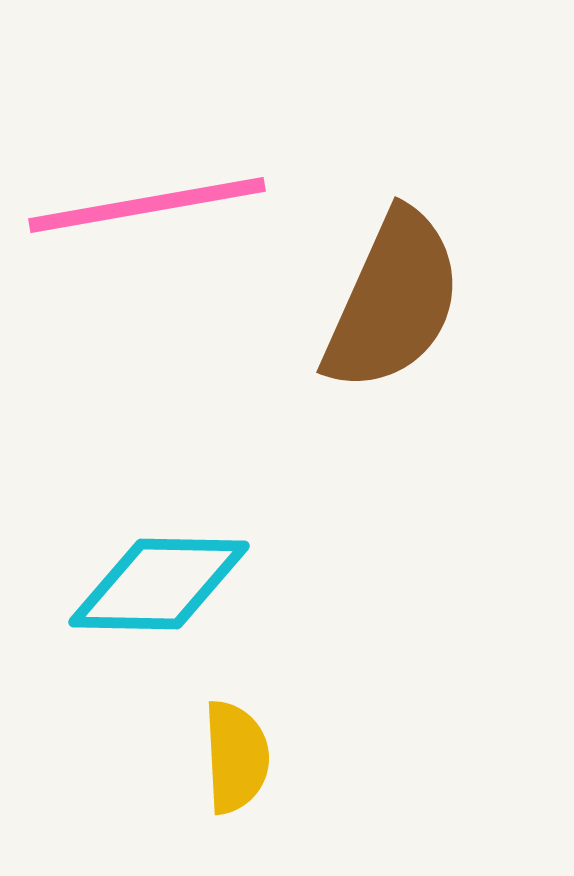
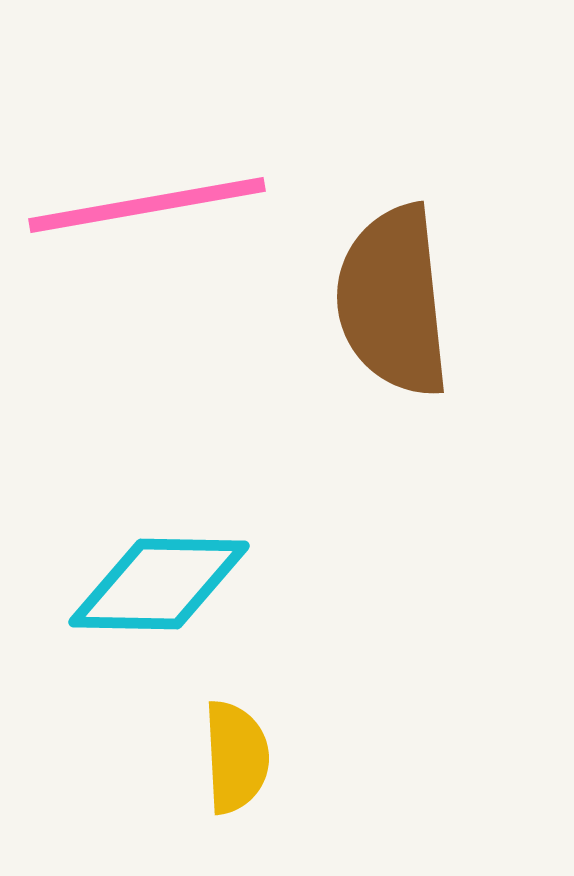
brown semicircle: rotated 150 degrees clockwise
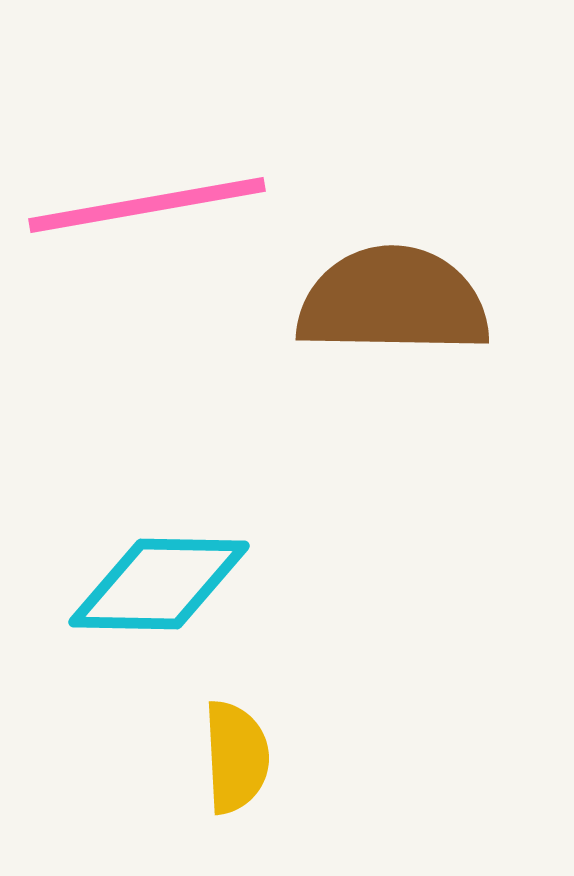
brown semicircle: rotated 97 degrees clockwise
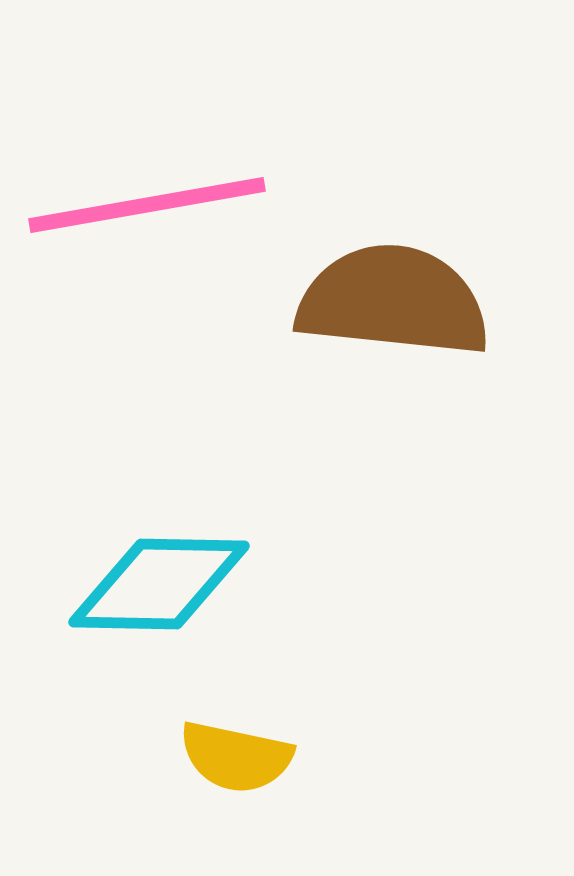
brown semicircle: rotated 5 degrees clockwise
yellow semicircle: rotated 105 degrees clockwise
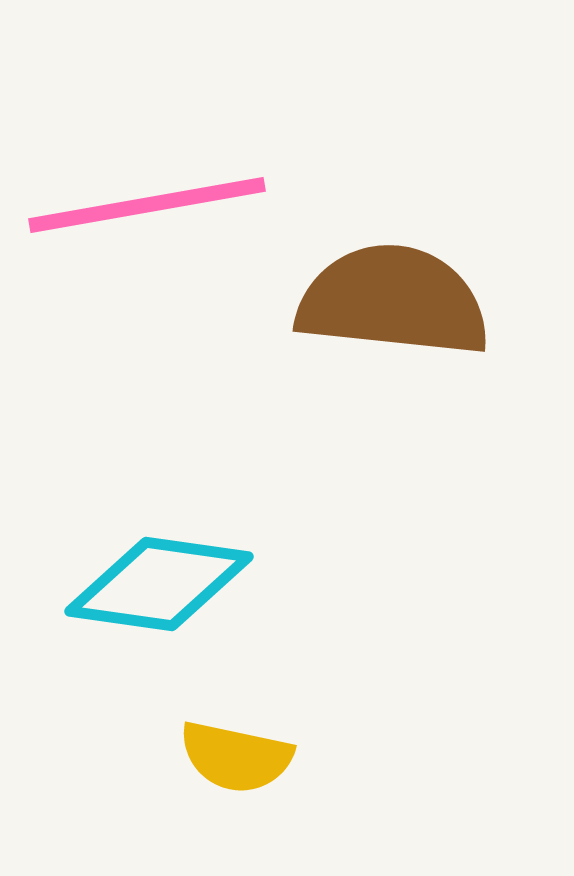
cyan diamond: rotated 7 degrees clockwise
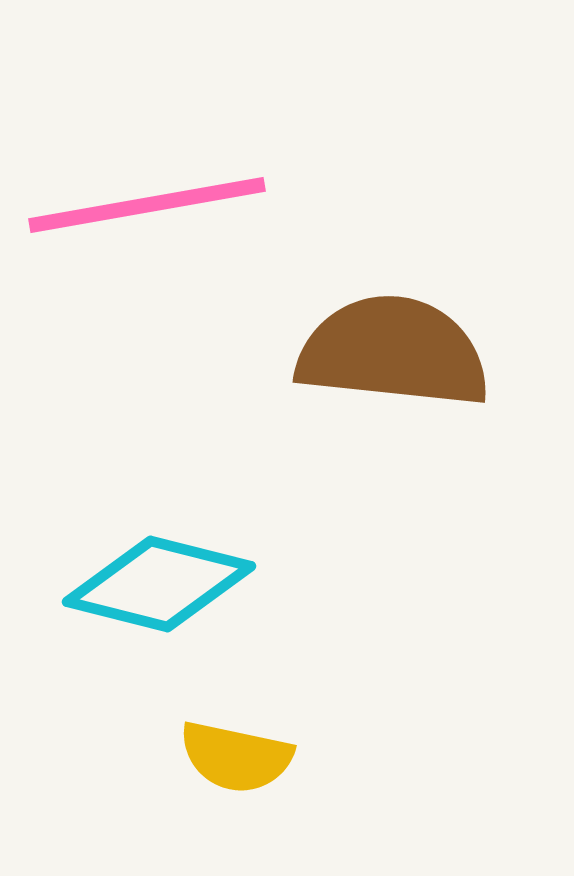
brown semicircle: moved 51 px down
cyan diamond: rotated 6 degrees clockwise
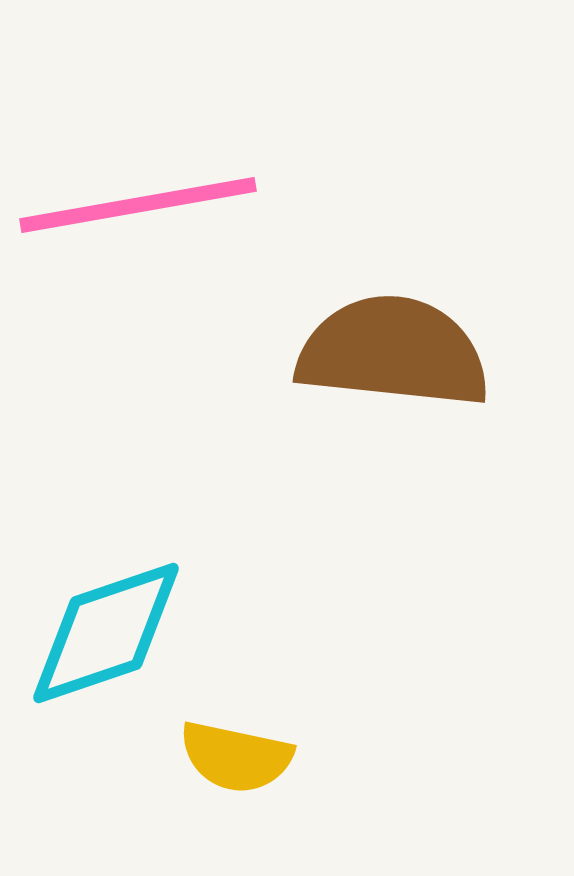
pink line: moved 9 px left
cyan diamond: moved 53 px left, 49 px down; rotated 33 degrees counterclockwise
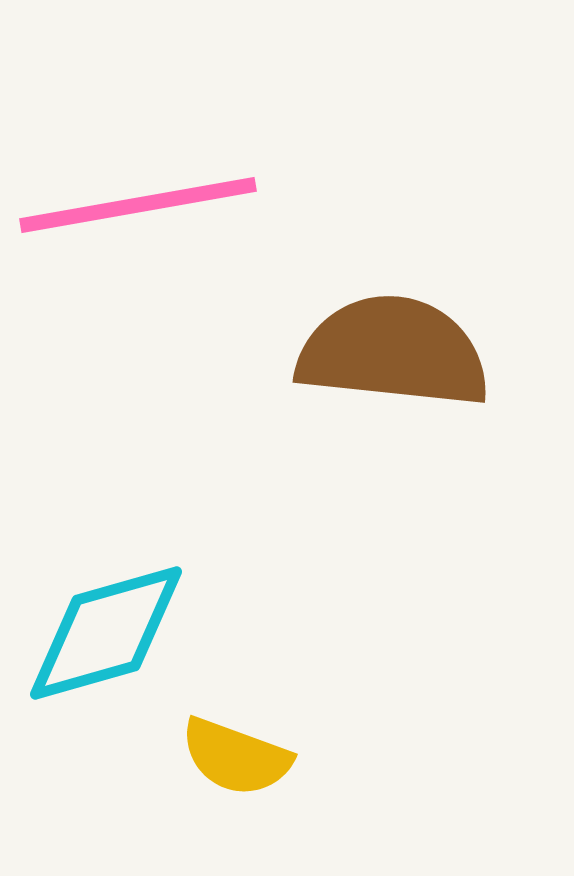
cyan diamond: rotated 3 degrees clockwise
yellow semicircle: rotated 8 degrees clockwise
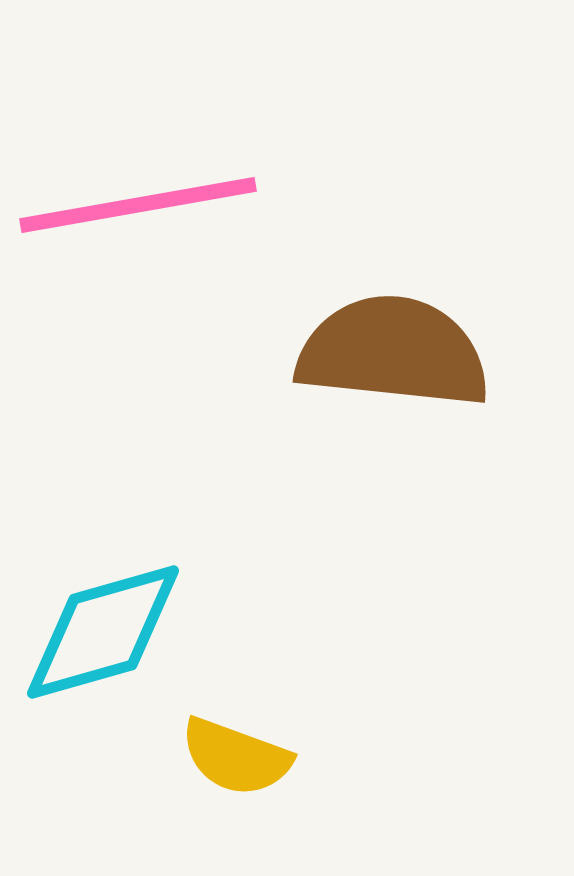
cyan diamond: moved 3 px left, 1 px up
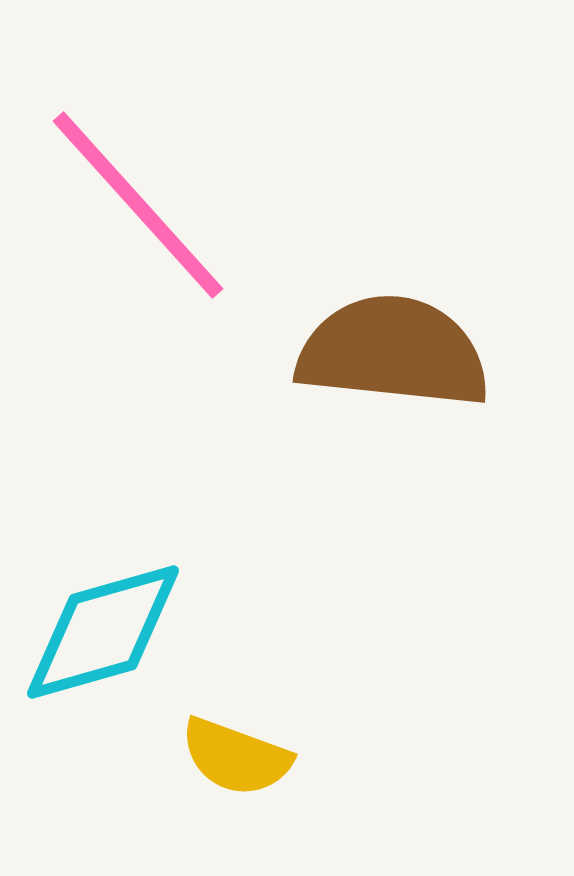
pink line: rotated 58 degrees clockwise
